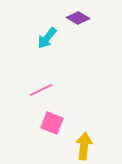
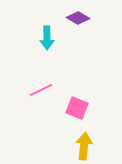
cyan arrow: rotated 40 degrees counterclockwise
pink square: moved 25 px right, 15 px up
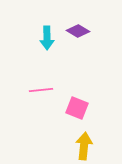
purple diamond: moved 13 px down
pink line: rotated 20 degrees clockwise
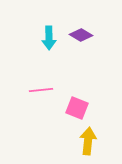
purple diamond: moved 3 px right, 4 px down
cyan arrow: moved 2 px right
yellow arrow: moved 4 px right, 5 px up
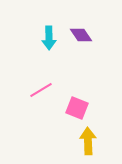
purple diamond: rotated 25 degrees clockwise
pink line: rotated 25 degrees counterclockwise
yellow arrow: rotated 8 degrees counterclockwise
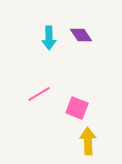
pink line: moved 2 px left, 4 px down
